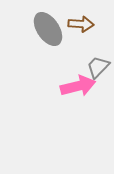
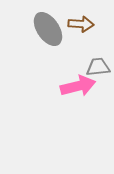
gray trapezoid: rotated 40 degrees clockwise
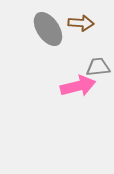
brown arrow: moved 1 px up
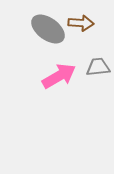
gray ellipse: rotated 20 degrees counterclockwise
pink arrow: moved 19 px left, 10 px up; rotated 16 degrees counterclockwise
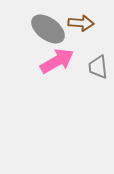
gray trapezoid: rotated 90 degrees counterclockwise
pink arrow: moved 2 px left, 15 px up
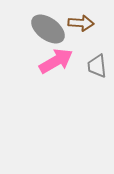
pink arrow: moved 1 px left
gray trapezoid: moved 1 px left, 1 px up
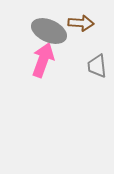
gray ellipse: moved 1 px right, 2 px down; rotated 12 degrees counterclockwise
pink arrow: moved 13 px left, 1 px up; rotated 40 degrees counterclockwise
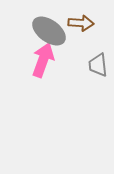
gray ellipse: rotated 12 degrees clockwise
gray trapezoid: moved 1 px right, 1 px up
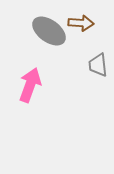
pink arrow: moved 13 px left, 25 px down
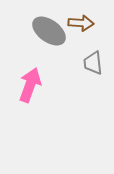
gray trapezoid: moved 5 px left, 2 px up
